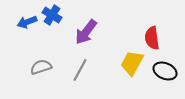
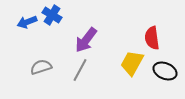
purple arrow: moved 8 px down
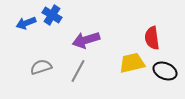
blue arrow: moved 1 px left, 1 px down
purple arrow: rotated 36 degrees clockwise
yellow trapezoid: rotated 48 degrees clockwise
gray line: moved 2 px left, 1 px down
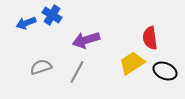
red semicircle: moved 2 px left
yellow trapezoid: rotated 20 degrees counterclockwise
gray line: moved 1 px left, 1 px down
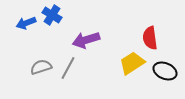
gray line: moved 9 px left, 4 px up
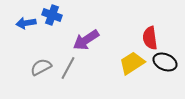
blue cross: rotated 12 degrees counterclockwise
blue arrow: rotated 12 degrees clockwise
purple arrow: rotated 16 degrees counterclockwise
gray semicircle: rotated 10 degrees counterclockwise
black ellipse: moved 9 px up
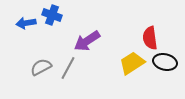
purple arrow: moved 1 px right, 1 px down
black ellipse: rotated 10 degrees counterclockwise
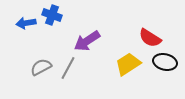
red semicircle: rotated 50 degrees counterclockwise
yellow trapezoid: moved 4 px left, 1 px down
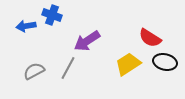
blue arrow: moved 3 px down
gray semicircle: moved 7 px left, 4 px down
